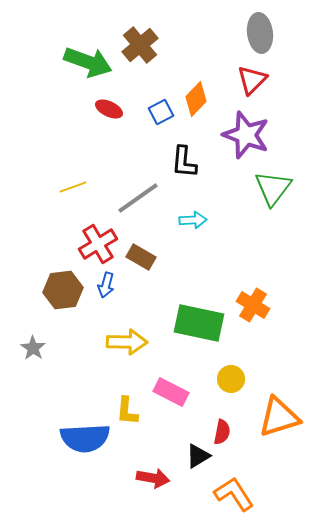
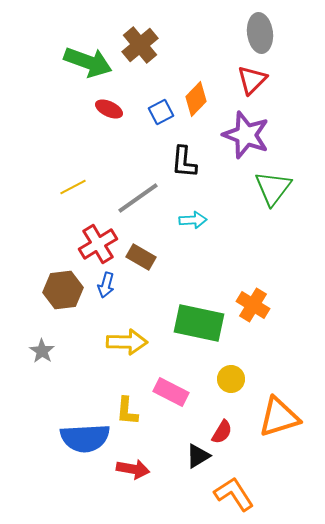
yellow line: rotated 8 degrees counterclockwise
gray star: moved 9 px right, 3 px down
red semicircle: rotated 20 degrees clockwise
red arrow: moved 20 px left, 9 px up
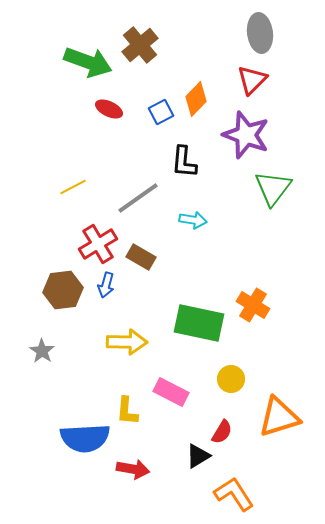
cyan arrow: rotated 12 degrees clockwise
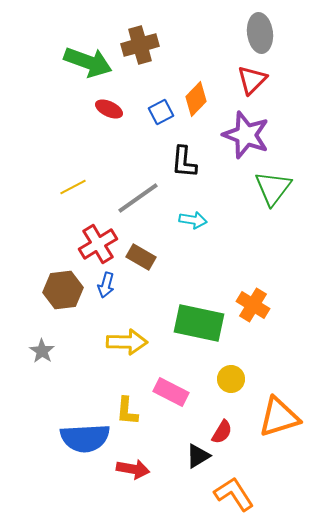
brown cross: rotated 24 degrees clockwise
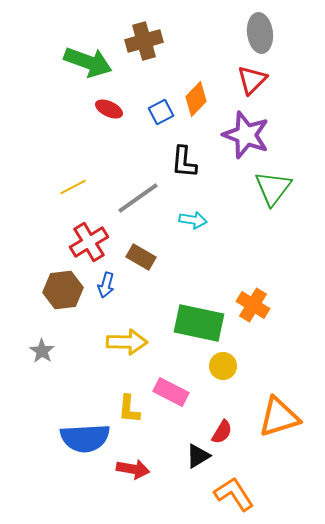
brown cross: moved 4 px right, 4 px up
red cross: moved 9 px left, 2 px up
yellow circle: moved 8 px left, 13 px up
yellow L-shape: moved 2 px right, 2 px up
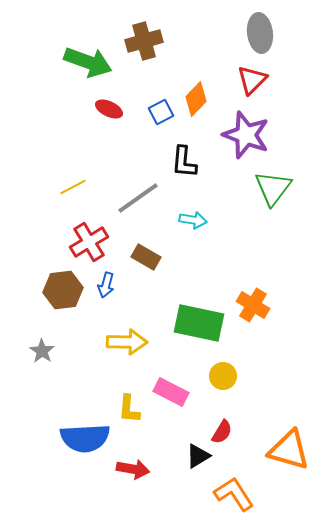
brown rectangle: moved 5 px right
yellow circle: moved 10 px down
orange triangle: moved 10 px right, 33 px down; rotated 33 degrees clockwise
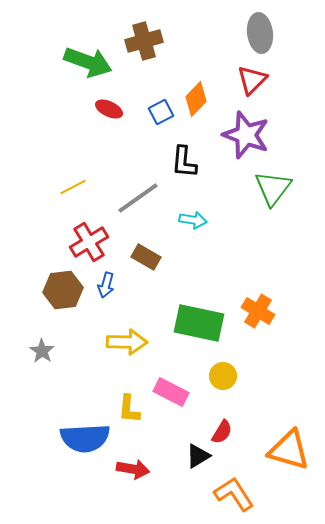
orange cross: moved 5 px right, 6 px down
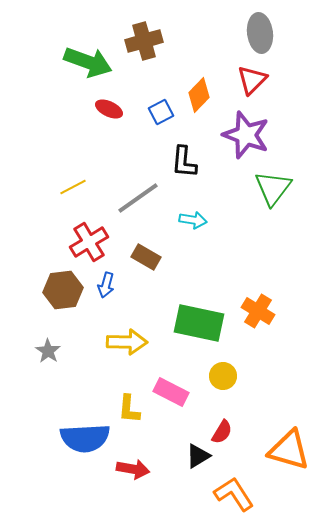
orange diamond: moved 3 px right, 4 px up
gray star: moved 6 px right
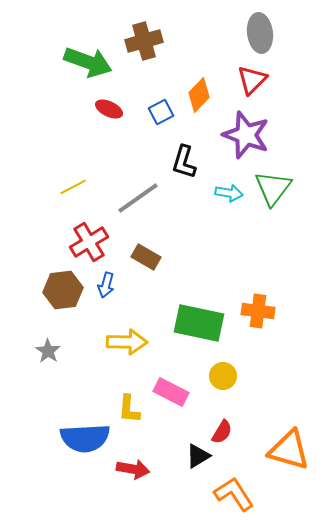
black L-shape: rotated 12 degrees clockwise
cyan arrow: moved 36 px right, 27 px up
orange cross: rotated 24 degrees counterclockwise
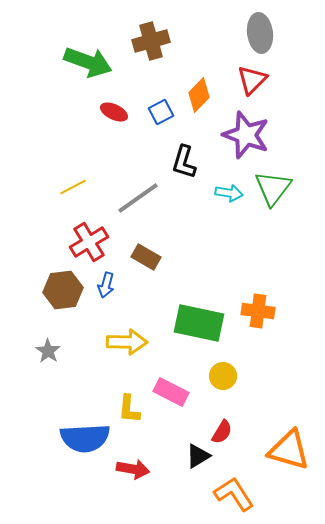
brown cross: moved 7 px right
red ellipse: moved 5 px right, 3 px down
